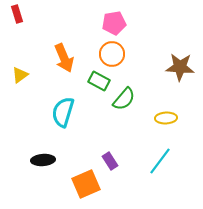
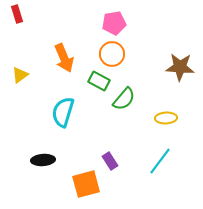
orange square: rotated 8 degrees clockwise
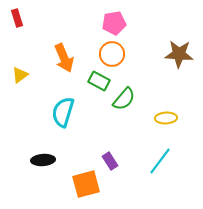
red rectangle: moved 4 px down
brown star: moved 1 px left, 13 px up
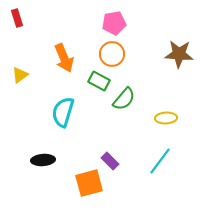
purple rectangle: rotated 12 degrees counterclockwise
orange square: moved 3 px right, 1 px up
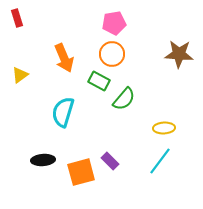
yellow ellipse: moved 2 px left, 10 px down
orange square: moved 8 px left, 11 px up
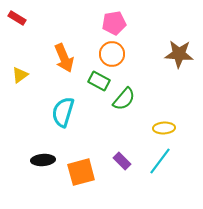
red rectangle: rotated 42 degrees counterclockwise
purple rectangle: moved 12 px right
